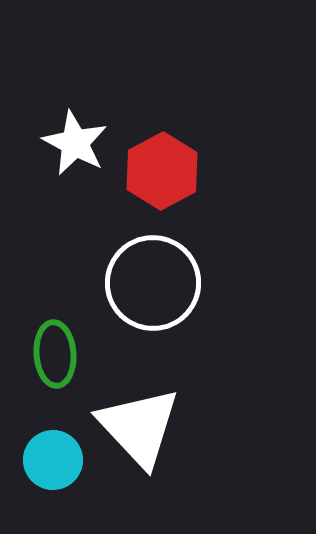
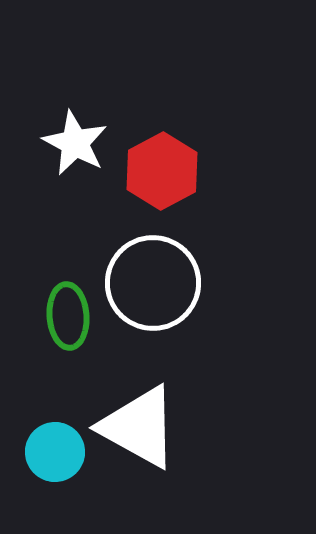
green ellipse: moved 13 px right, 38 px up
white triangle: rotated 18 degrees counterclockwise
cyan circle: moved 2 px right, 8 px up
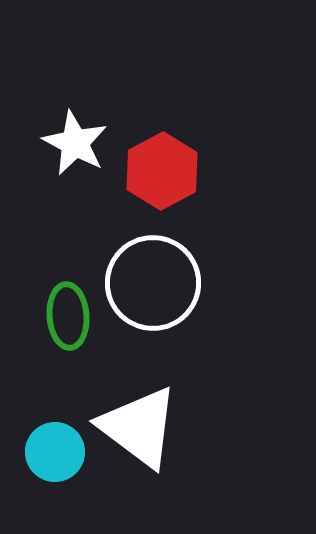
white triangle: rotated 8 degrees clockwise
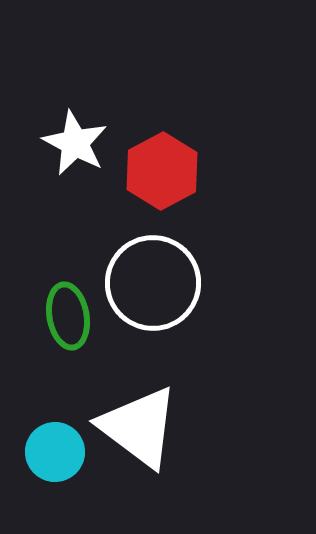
green ellipse: rotated 6 degrees counterclockwise
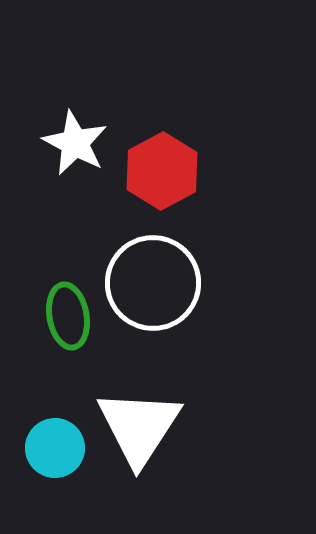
white triangle: rotated 26 degrees clockwise
cyan circle: moved 4 px up
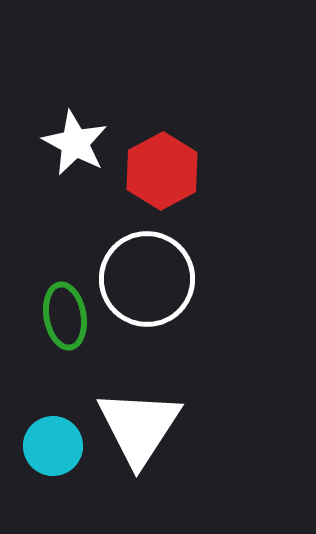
white circle: moved 6 px left, 4 px up
green ellipse: moved 3 px left
cyan circle: moved 2 px left, 2 px up
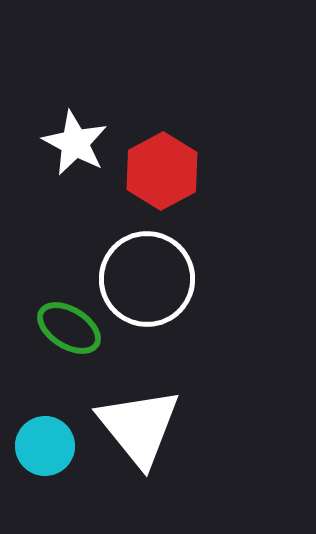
green ellipse: moved 4 px right, 12 px down; rotated 48 degrees counterclockwise
white triangle: rotated 12 degrees counterclockwise
cyan circle: moved 8 px left
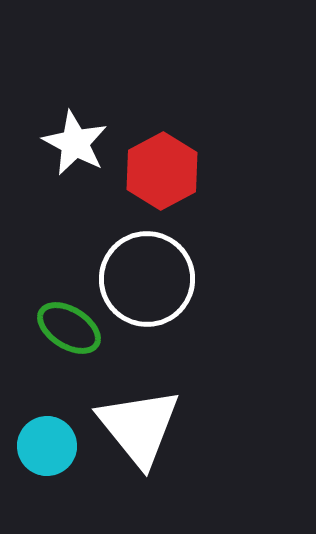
cyan circle: moved 2 px right
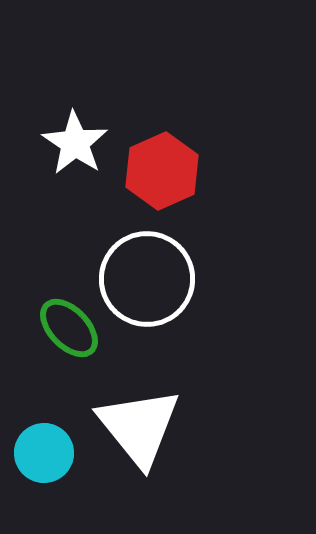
white star: rotated 6 degrees clockwise
red hexagon: rotated 4 degrees clockwise
green ellipse: rotated 14 degrees clockwise
cyan circle: moved 3 px left, 7 px down
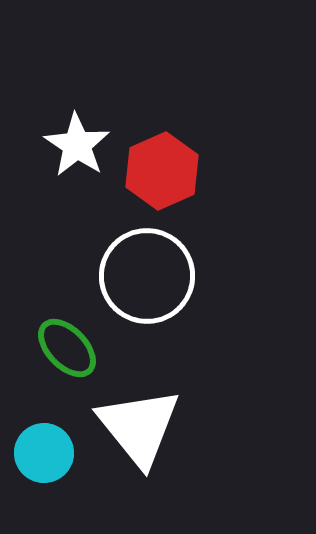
white star: moved 2 px right, 2 px down
white circle: moved 3 px up
green ellipse: moved 2 px left, 20 px down
